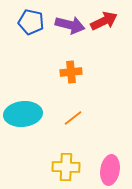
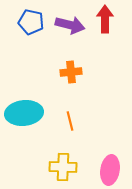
red arrow: moved 1 px right, 2 px up; rotated 64 degrees counterclockwise
cyan ellipse: moved 1 px right, 1 px up
orange line: moved 3 px left, 3 px down; rotated 66 degrees counterclockwise
yellow cross: moved 3 px left
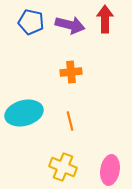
cyan ellipse: rotated 9 degrees counterclockwise
yellow cross: rotated 20 degrees clockwise
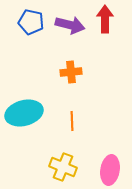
orange line: moved 2 px right; rotated 12 degrees clockwise
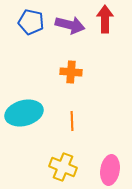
orange cross: rotated 10 degrees clockwise
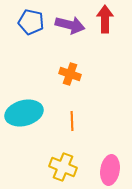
orange cross: moved 1 px left, 2 px down; rotated 15 degrees clockwise
